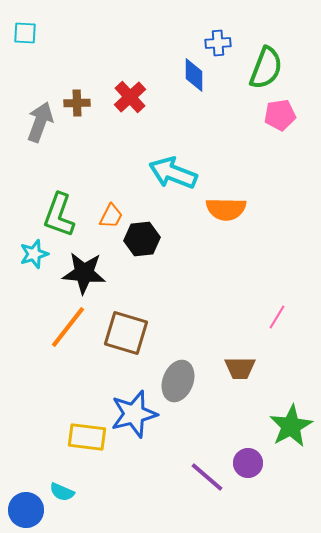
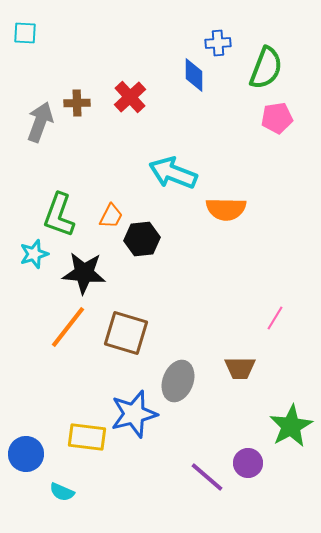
pink pentagon: moved 3 px left, 3 px down
pink line: moved 2 px left, 1 px down
blue circle: moved 56 px up
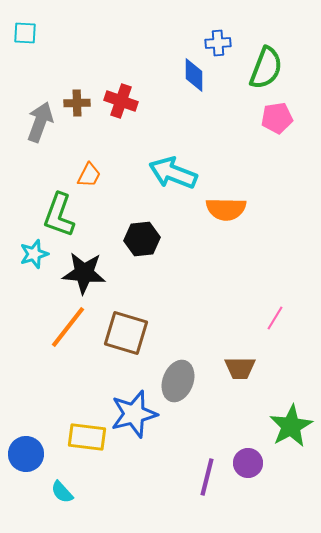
red cross: moved 9 px left, 4 px down; rotated 28 degrees counterclockwise
orange trapezoid: moved 22 px left, 41 px up
purple line: rotated 63 degrees clockwise
cyan semicircle: rotated 25 degrees clockwise
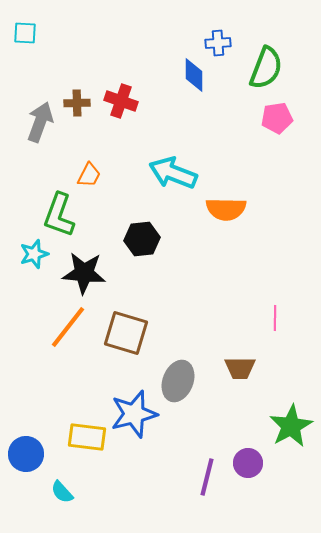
pink line: rotated 30 degrees counterclockwise
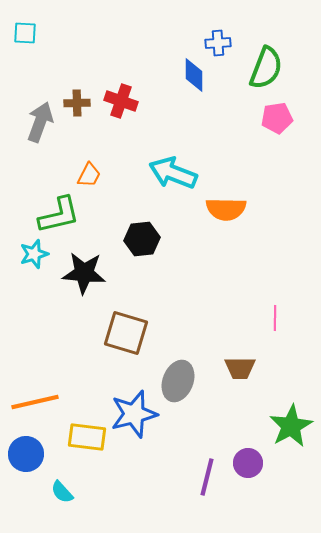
green L-shape: rotated 123 degrees counterclockwise
orange line: moved 33 px left, 75 px down; rotated 39 degrees clockwise
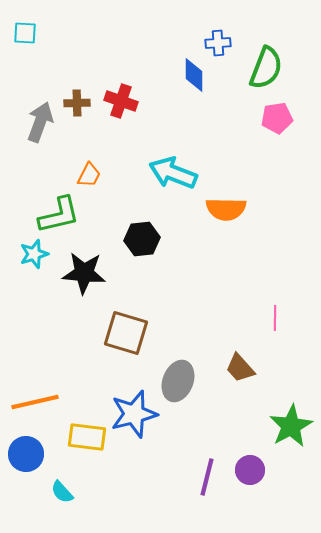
brown trapezoid: rotated 48 degrees clockwise
purple circle: moved 2 px right, 7 px down
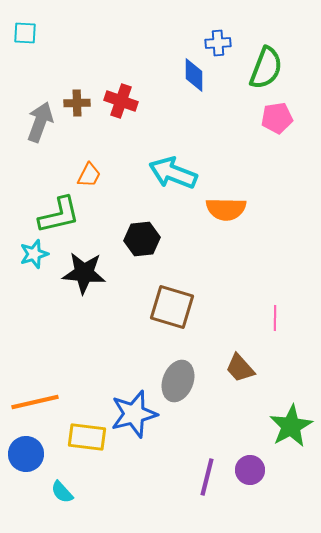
brown square: moved 46 px right, 26 px up
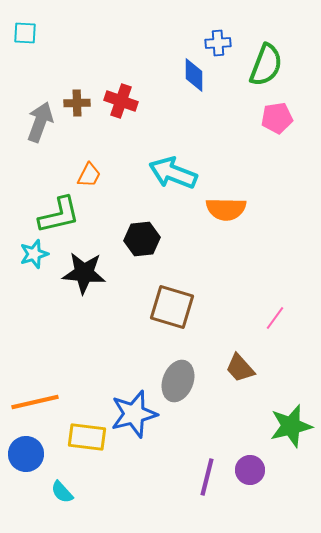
green semicircle: moved 3 px up
pink line: rotated 35 degrees clockwise
green star: rotated 15 degrees clockwise
